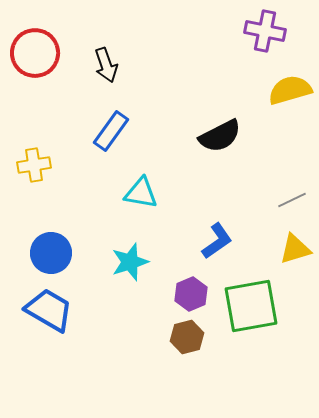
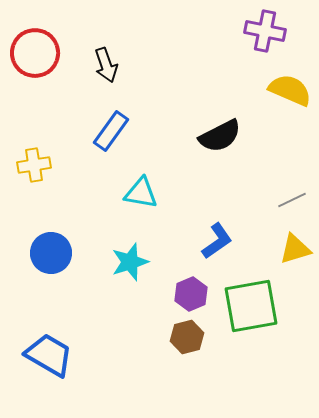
yellow semicircle: rotated 39 degrees clockwise
blue trapezoid: moved 45 px down
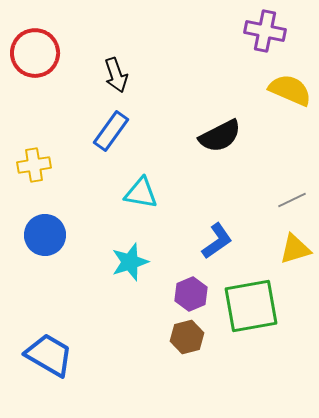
black arrow: moved 10 px right, 10 px down
blue circle: moved 6 px left, 18 px up
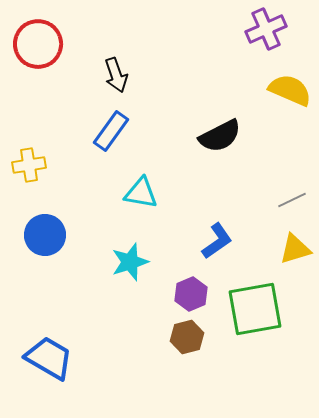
purple cross: moved 1 px right, 2 px up; rotated 36 degrees counterclockwise
red circle: moved 3 px right, 9 px up
yellow cross: moved 5 px left
green square: moved 4 px right, 3 px down
blue trapezoid: moved 3 px down
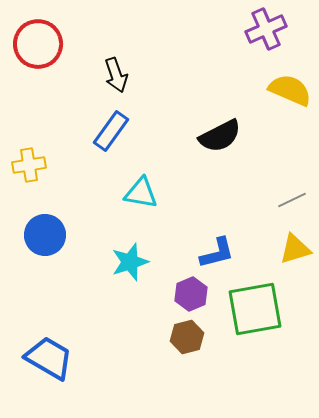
blue L-shape: moved 12 px down; rotated 21 degrees clockwise
